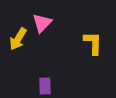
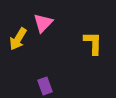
pink triangle: moved 1 px right
purple rectangle: rotated 18 degrees counterclockwise
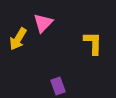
purple rectangle: moved 13 px right
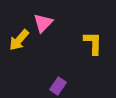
yellow arrow: moved 1 px right, 1 px down; rotated 10 degrees clockwise
purple rectangle: rotated 54 degrees clockwise
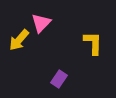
pink triangle: moved 2 px left
purple rectangle: moved 1 px right, 7 px up
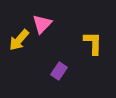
pink triangle: moved 1 px right, 1 px down
purple rectangle: moved 8 px up
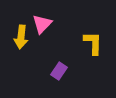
yellow arrow: moved 2 px right, 3 px up; rotated 35 degrees counterclockwise
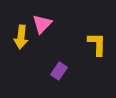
yellow L-shape: moved 4 px right, 1 px down
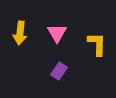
pink triangle: moved 15 px right, 9 px down; rotated 15 degrees counterclockwise
yellow arrow: moved 1 px left, 4 px up
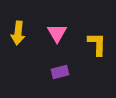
yellow arrow: moved 2 px left
purple rectangle: moved 1 px right, 1 px down; rotated 42 degrees clockwise
